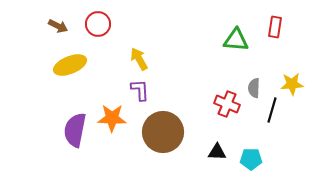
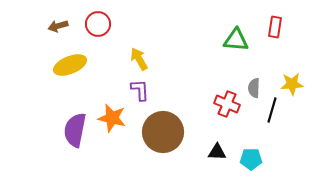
brown arrow: rotated 138 degrees clockwise
orange star: rotated 12 degrees clockwise
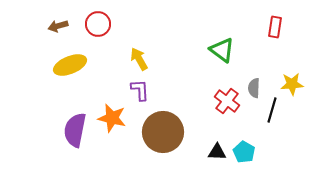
green triangle: moved 14 px left, 10 px down; rotated 32 degrees clockwise
red cross: moved 3 px up; rotated 15 degrees clockwise
cyan pentagon: moved 7 px left, 7 px up; rotated 30 degrees clockwise
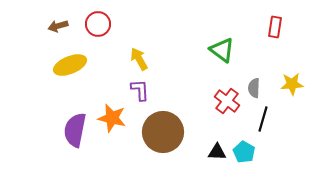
black line: moved 9 px left, 9 px down
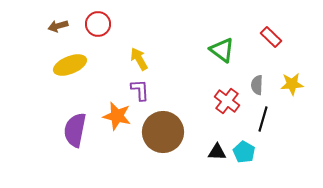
red rectangle: moved 4 px left, 10 px down; rotated 55 degrees counterclockwise
gray semicircle: moved 3 px right, 3 px up
orange star: moved 5 px right, 2 px up
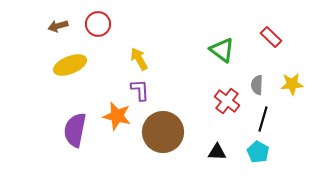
cyan pentagon: moved 14 px right
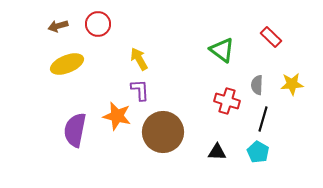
yellow ellipse: moved 3 px left, 1 px up
red cross: rotated 20 degrees counterclockwise
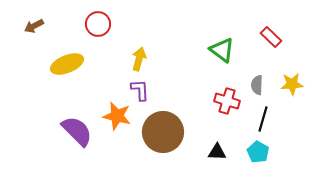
brown arrow: moved 24 px left; rotated 12 degrees counterclockwise
yellow arrow: rotated 45 degrees clockwise
purple semicircle: moved 2 px right, 1 px down; rotated 124 degrees clockwise
